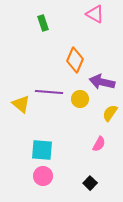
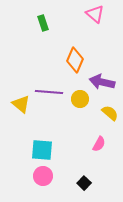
pink triangle: rotated 12 degrees clockwise
yellow semicircle: rotated 96 degrees clockwise
black square: moved 6 px left
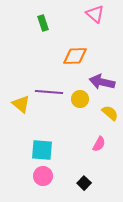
orange diamond: moved 4 px up; rotated 65 degrees clockwise
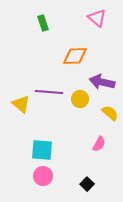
pink triangle: moved 2 px right, 4 px down
black square: moved 3 px right, 1 px down
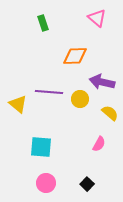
yellow triangle: moved 3 px left
cyan square: moved 1 px left, 3 px up
pink circle: moved 3 px right, 7 px down
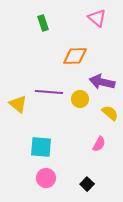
pink circle: moved 5 px up
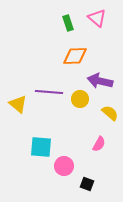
green rectangle: moved 25 px right
purple arrow: moved 2 px left, 1 px up
pink circle: moved 18 px right, 12 px up
black square: rotated 24 degrees counterclockwise
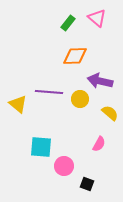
green rectangle: rotated 56 degrees clockwise
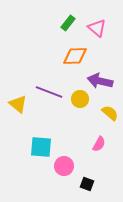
pink triangle: moved 10 px down
purple line: rotated 16 degrees clockwise
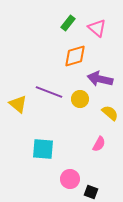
orange diamond: rotated 15 degrees counterclockwise
purple arrow: moved 2 px up
cyan square: moved 2 px right, 2 px down
pink circle: moved 6 px right, 13 px down
black square: moved 4 px right, 8 px down
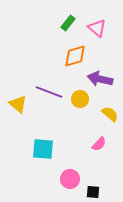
yellow semicircle: moved 1 px down
pink semicircle: rotated 14 degrees clockwise
black square: moved 2 px right; rotated 16 degrees counterclockwise
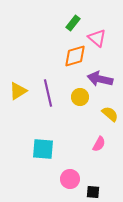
green rectangle: moved 5 px right
pink triangle: moved 10 px down
purple line: moved 1 px left, 1 px down; rotated 56 degrees clockwise
yellow circle: moved 2 px up
yellow triangle: moved 13 px up; rotated 48 degrees clockwise
pink semicircle: rotated 14 degrees counterclockwise
